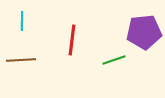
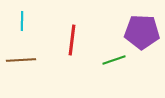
purple pentagon: moved 2 px left; rotated 8 degrees clockwise
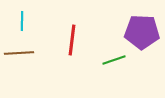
brown line: moved 2 px left, 7 px up
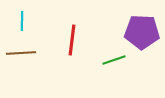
brown line: moved 2 px right
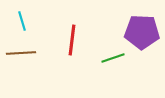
cyan line: rotated 18 degrees counterclockwise
green line: moved 1 px left, 2 px up
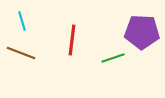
brown line: rotated 24 degrees clockwise
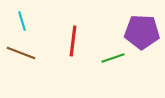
red line: moved 1 px right, 1 px down
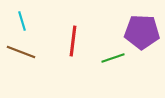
brown line: moved 1 px up
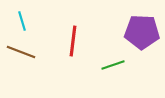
green line: moved 7 px down
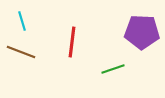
red line: moved 1 px left, 1 px down
green line: moved 4 px down
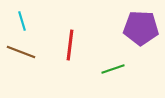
purple pentagon: moved 1 px left, 4 px up
red line: moved 2 px left, 3 px down
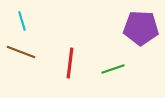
red line: moved 18 px down
